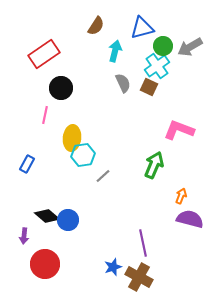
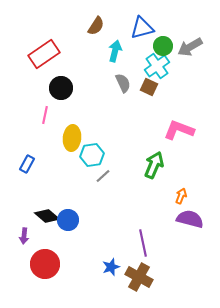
cyan hexagon: moved 9 px right
blue star: moved 2 px left
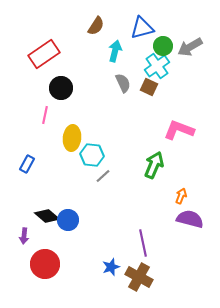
cyan hexagon: rotated 15 degrees clockwise
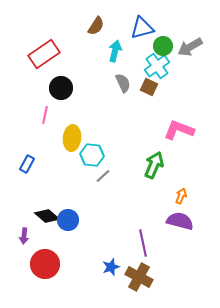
purple semicircle: moved 10 px left, 2 px down
